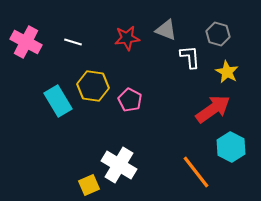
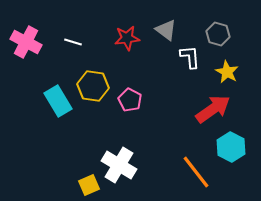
gray triangle: rotated 15 degrees clockwise
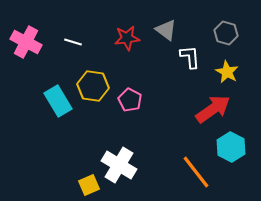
gray hexagon: moved 8 px right, 1 px up
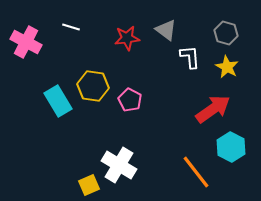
white line: moved 2 px left, 15 px up
yellow star: moved 5 px up
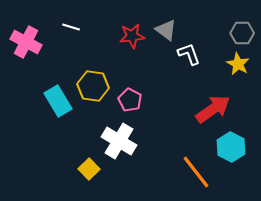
gray hexagon: moved 16 px right; rotated 15 degrees counterclockwise
red star: moved 5 px right, 2 px up
white L-shape: moved 1 px left, 3 px up; rotated 15 degrees counterclockwise
yellow star: moved 11 px right, 3 px up
white cross: moved 24 px up
yellow square: moved 16 px up; rotated 20 degrees counterclockwise
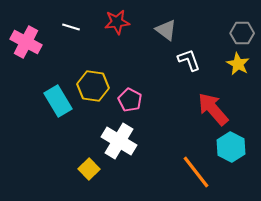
red star: moved 15 px left, 14 px up
white L-shape: moved 6 px down
red arrow: rotated 96 degrees counterclockwise
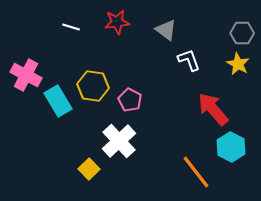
pink cross: moved 33 px down
white cross: rotated 16 degrees clockwise
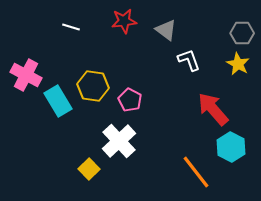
red star: moved 7 px right, 1 px up
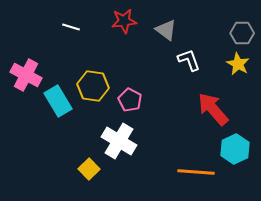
white cross: rotated 16 degrees counterclockwise
cyan hexagon: moved 4 px right, 2 px down; rotated 8 degrees clockwise
orange line: rotated 48 degrees counterclockwise
